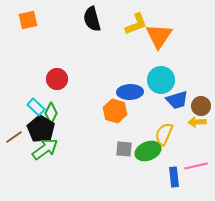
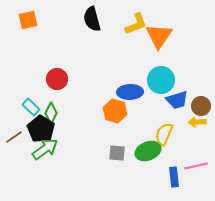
cyan rectangle: moved 5 px left
gray square: moved 7 px left, 4 px down
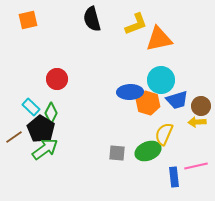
orange triangle: moved 3 px down; rotated 44 degrees clockwise
orange hexagon: moved 33 px right, 8 px up
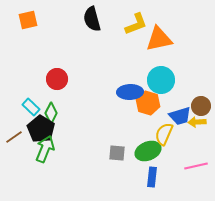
blue trapezoid: moved 3 px right, 16 px down
green arrow: rotated 32 degrees counterclockwise
blue rectangle: moved 22 px left; rotated 12 degrees clockwise
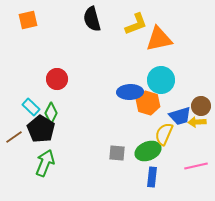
green arrow: moved 14 px down
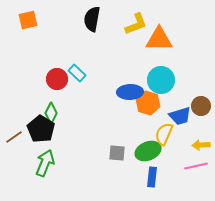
black semicircle: rotated 25 degrees clockwise
orange triangle: rotated 12 degrees clockwise
cyan rectangle: moved 46 px right, 34 px up
yellow arrow: moved 4 px right, 23 px down
